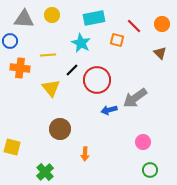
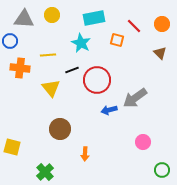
black line: rotated 24 degrees clockwise
green circle: moved 12 px right
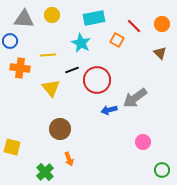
orange square: rotated 16 degrees clockwise
orange arrow: moved 16 px left, 5 px down; rotated 24 degrees counterclockwise
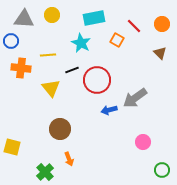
blue circle: moved 1 px right
orange cross: moved 1 px right
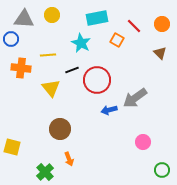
cyan rectangle: moved 3 px right
blue circle: moved 2 px up
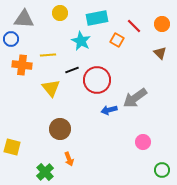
yellow circle: moved 8 px right, 2 px up
cyan star: moved 2 px up
orange cross: moved 1 px right, 3 px up
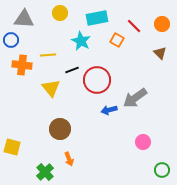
blue circle: moved 1 px down
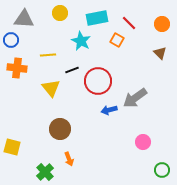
red line: moved 5 px left, 3 px up
orange cross: moved 5 px left, 3 px down
red circle: moved 1 px right, 1 px down
